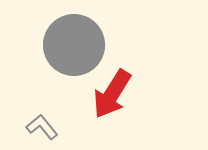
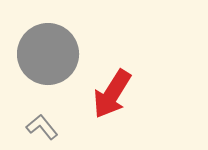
gray circle: moved 26 px left, 9 px down
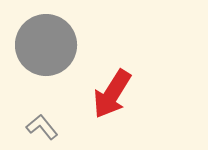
gray circle: moved 2 px left, 9 px up
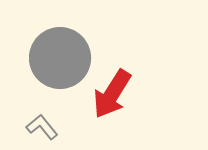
gray circle: moved 14 px right, 13 px down
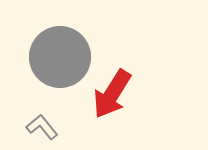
gray circle: moved 1 px up
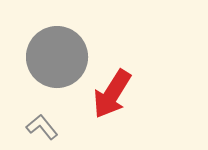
gray circle: moved 3 px left
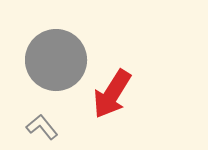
gray circle: moved 1 px left, 3 px down
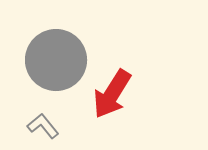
gray L-shape: moved 1 px right, 1 px up
